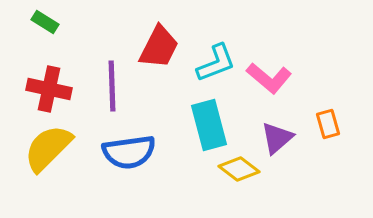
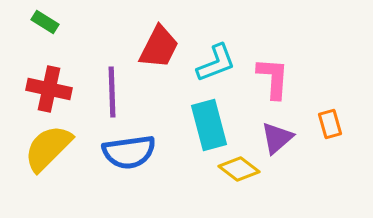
pink L-shape: moved 4 px right; rotated 126 degrees counterclockwise
purple line: moved 6 px down
orange rectangle: moved 2 px right
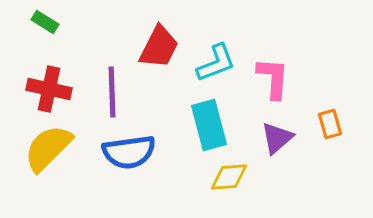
yellow diamond: moved 10 px left, 8 px down; rotated 42 degrees counterclockwise
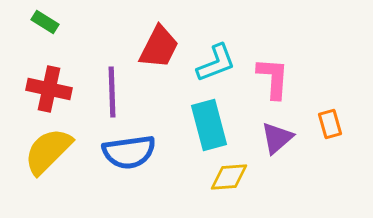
yellow semicircle: moved 3 px down
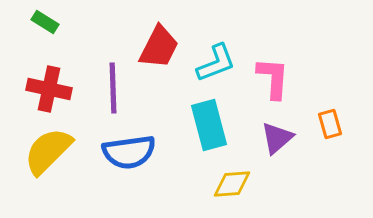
purple line: moved 1 px right, 4 px up
yellow diamond: moved 3 px right, 7 px down
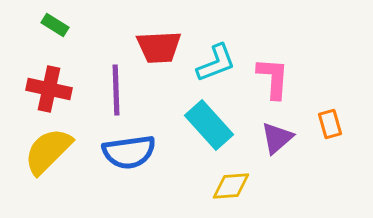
green rectangle: moved 10 px right, 3 px down
red trapezoid: rotated 60 degrees clockwise
purple line: moved 3 px right, 2 px down
cyan rectangle: rotated 27 degrees counterclockwise
yellow diamond: moved 1 px left, 2 px down
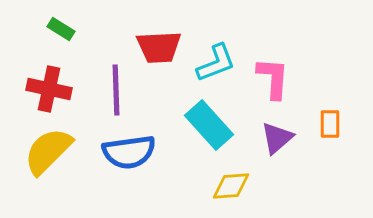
green rectangle: moved 6 px right, 4 px down
orange rectangle: rotated 16 degrees clockwise
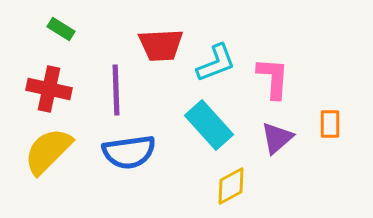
red trapezoid: moved 2 px right, 2 px up
yellow diamond: rotated 24 degrees counterclockwise
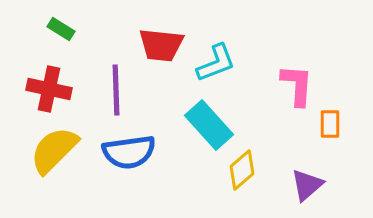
red trapezoid: rotated 9 degrees clockwise
pink L-shape: moved 24 px right, 7 px down
purple triangle: moved 30 px right, 47 px down
yellow semicircle: moved 6 px right, 1 px up
yellow diamond: moved 11 px right, 16 px up; rotated 12 degrees counterclockwise
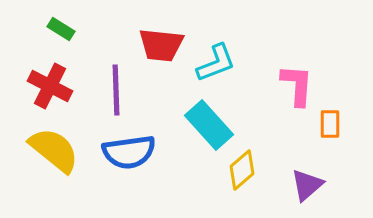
red cross: moved 1 px right, 3 px up; rotated 15 degrees clockwise
yellow semicircle: rotated 84 degrees clockwise
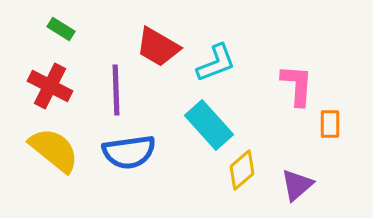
red trapezoid: moved 3 px left, 2 px down; rotated 24 degrees clockwise
purple triangle: moved 10 px left
